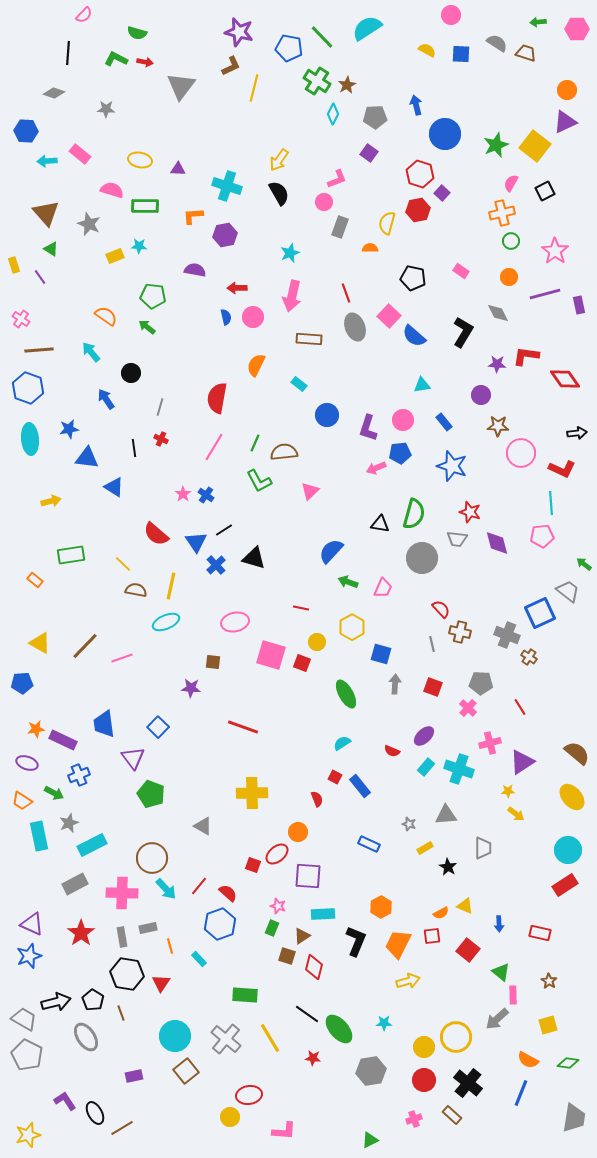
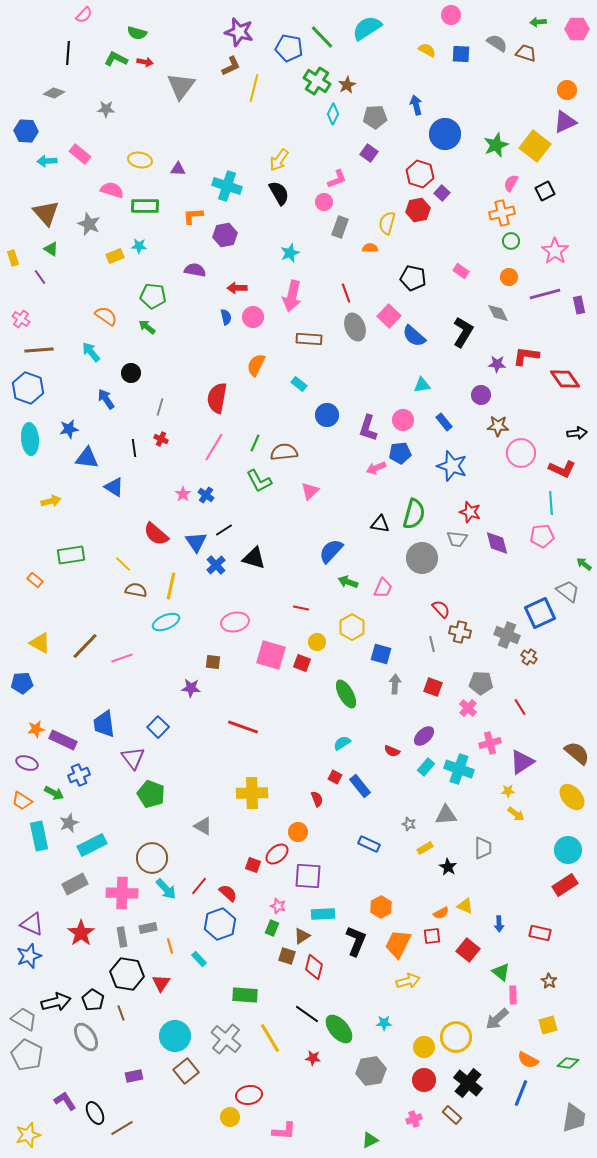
yellow rectangle at (14, 265): moved 1 px left, 7 px up
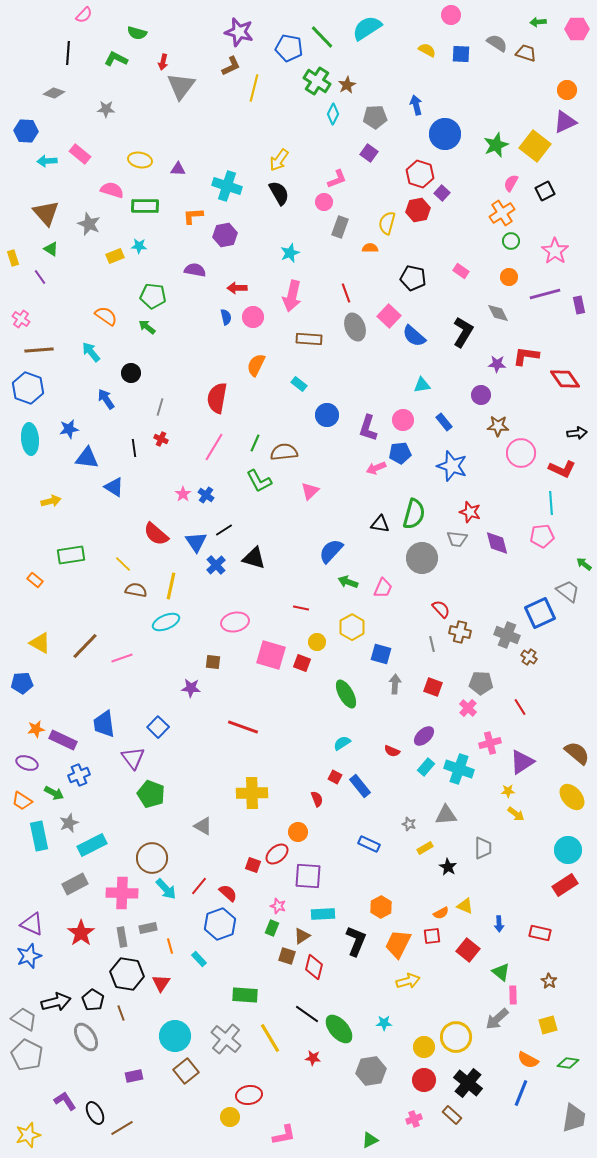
red arrow at (145, 62): moved 18 px right; rotated 91 degrees clockwise
orange cross at (502, 213): rotated 20 degrees counterclockwise
pink L-shape at (284, 1131): moved 4 px down; rotated 15 degrees counterclockwise
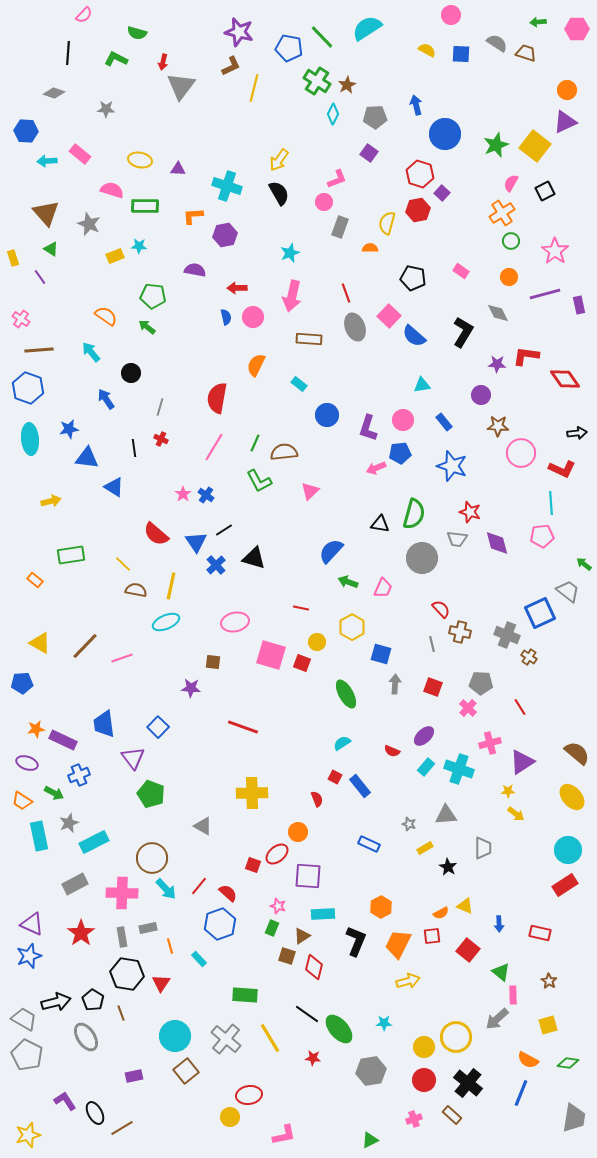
cyan rectangle at (92, 845): moved 2 px right, 3 px up
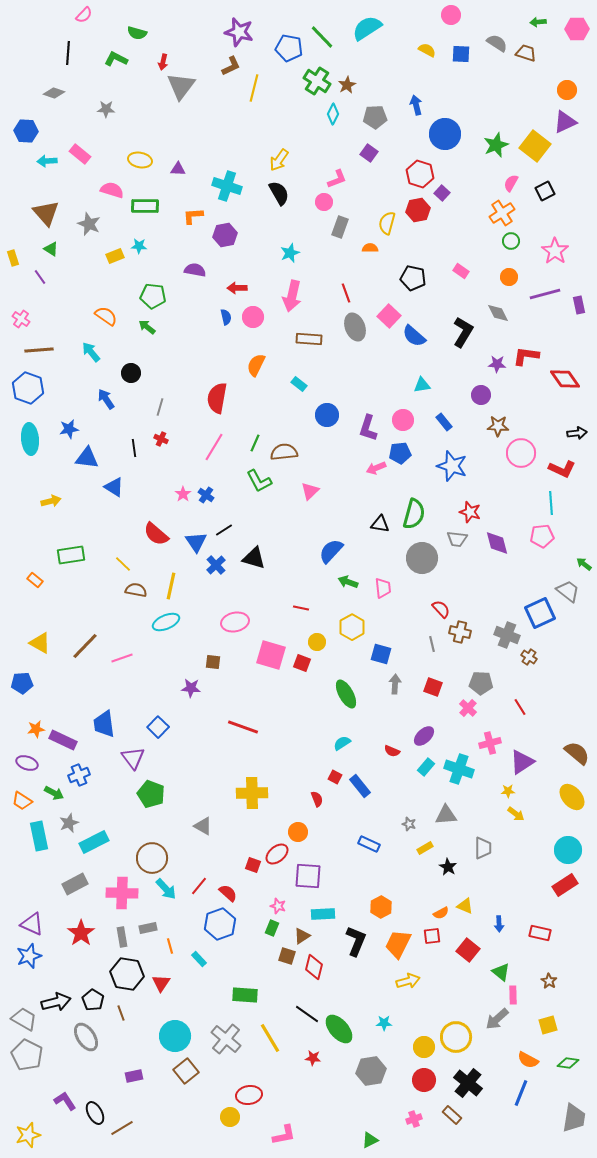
pink trapezoid at (383, 588): rotated 30 degrees counterclockwise
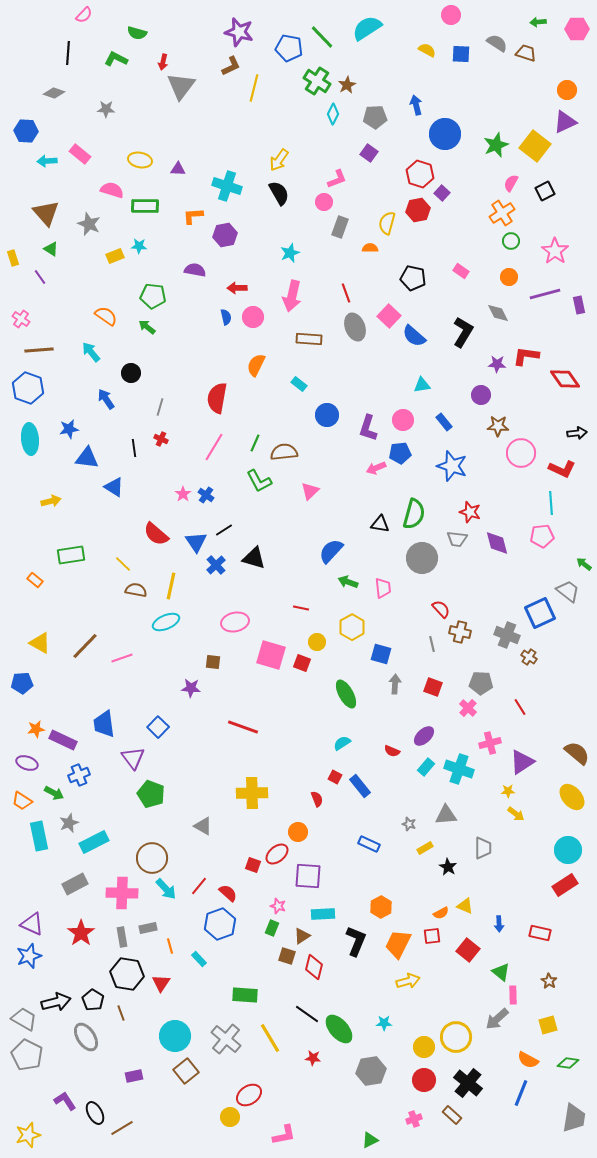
red ellipse at (249, 1095): rotated 25 degrees counterclockwise
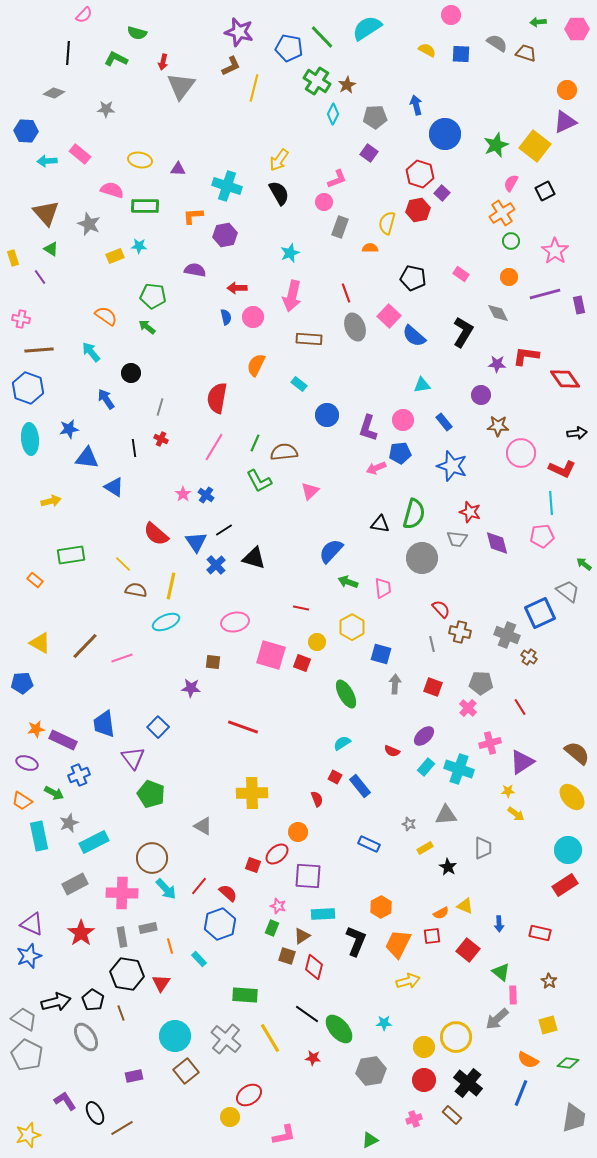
pink rectangle at (461, 271): moved 3 px down
pink cross at (21, 319): rotated 24 degrees counterclockwise
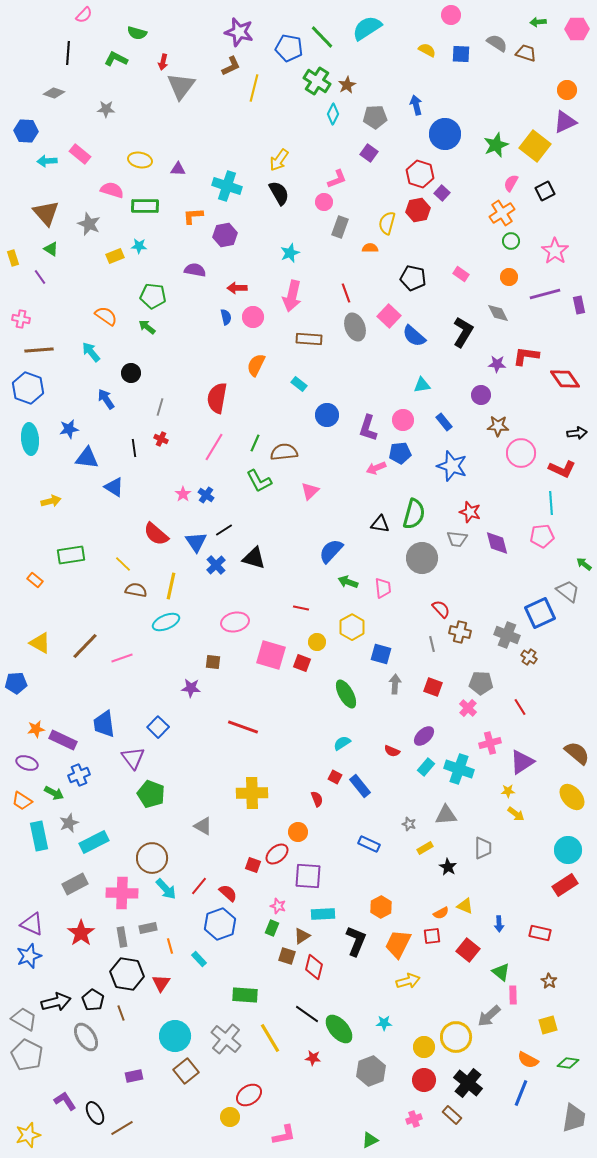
blue pentagon at (22, 683): moved 6 px left
gray arrow at (497, 1019): moved 8 px left, 3 px up
gray hexagon at (371, 1071): rotated 12 degrees counterclockwise
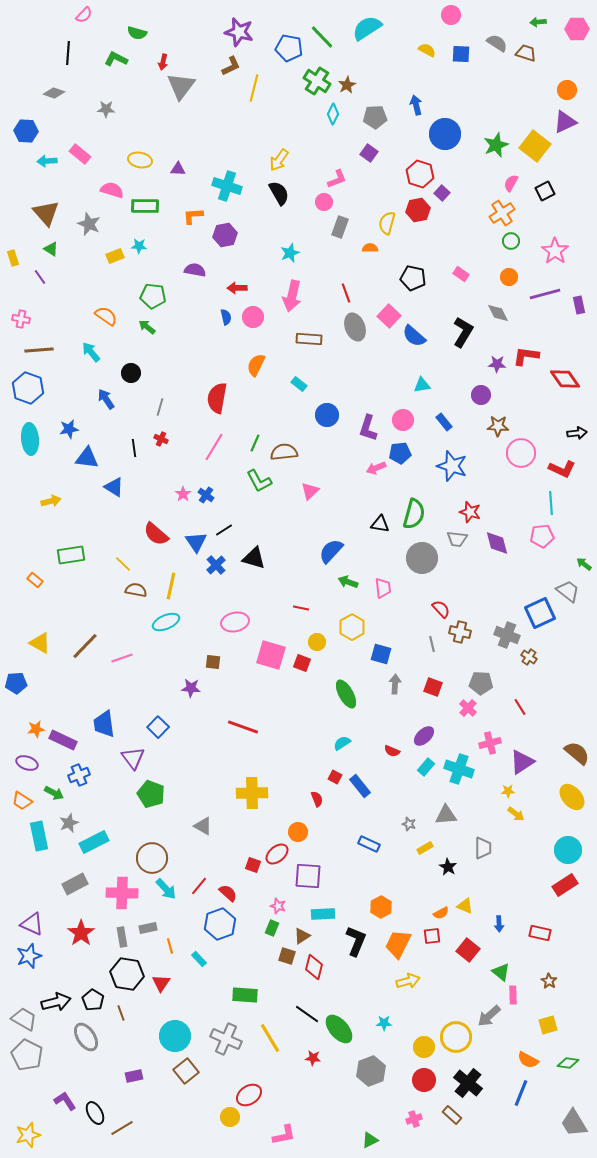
gray cross at (226, 1039): rotated 16 degrees counterclockwise
gray trapezoid at (574, 1118): moved 5 px down; rotated 140 degrees clockwise
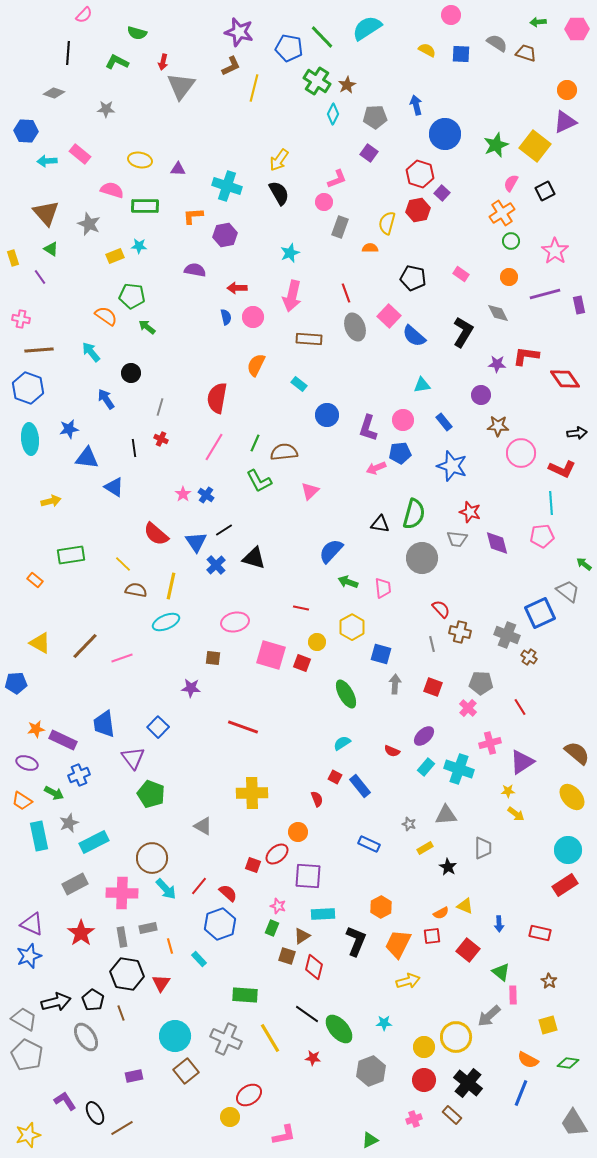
green L-shape at (116, 59): moved 1 px right, 3 px down
green pentagon at (153, 296): moved 21 px left
brown square at (213, 662): moved 4 px up
